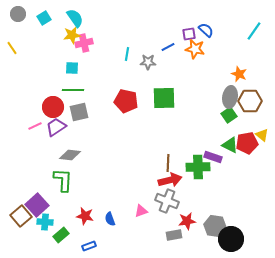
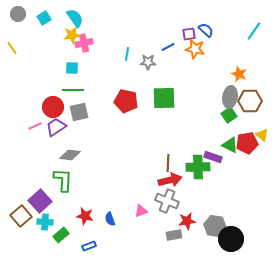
purple square at (37, 205): moved 3 px right, 4 px up
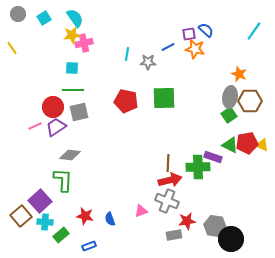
yellow triangle at (262, 135): moved 10 px down; rotated 16 degrees counterclockwise
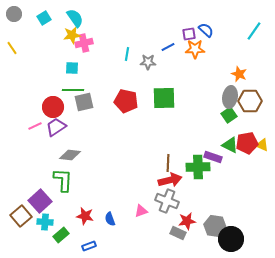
gray circle at (18, 14): moved 4 px left
orange star at (195, 49): rotated 12 degrees counterclockwise
gray square at (79, 112): moved 5 px right, 10 px up
gray rectangle at (174, 235): moved 4 px right, 2 px up; rotated 35 degrees clockwise
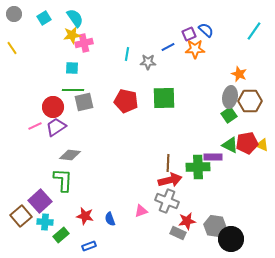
purple square at (189, 34): rotated 16 degrees counterclockwise
purple rectangle at (213, 157): rotated 18 degrees counterclockwise
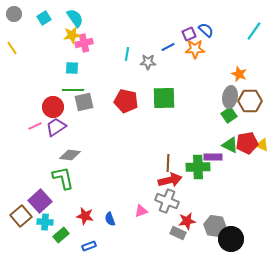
green L-shape at (63, 180): moved 2 px up; rotated 15 degrees counterclockwise
